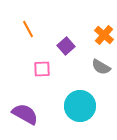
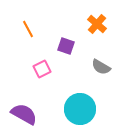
orange cross: moved 7 px left, 11 px up
purple square: rotated 30 degrees counterclockwise
pink square: rotated 24 degrees counterclockwise
cyan circle: moved 3 px down
purple semicircle: moved 1 px left
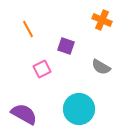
orange cross: moved 5 px right, 4 px up; rotated 18 degrees counterclockwise
cyan circle: moved 1 px left
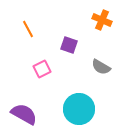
purple square: moved 3 px right, 1 px up
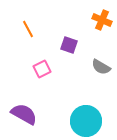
cyan circle: moved 7 px right, 12 px down
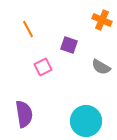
pink square: moved 1 px right, 2 px up
purple semicircle: rotated 52 degrees clockwise
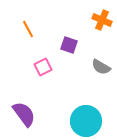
purple semicircle: rotated 28 degrees counterclockwise
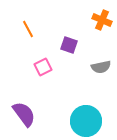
gray semicircle: rotated 42 degrees counterclockwise
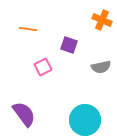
orange line: rotated 54 degrees counterclockwise
cyan circle: moved 1 px left, 1 px up
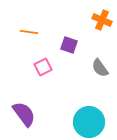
orange line: moved 1 px right, 3 px down
gray semicircle: moved 1 px left, 1 px down; rotated 66 degrees clockwise
cyan circle: moved 4 px right, 2 px down
